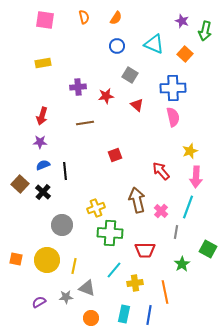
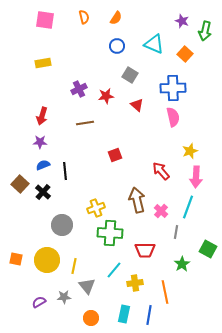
purple cross at (78, 87): moved 1 px right, 2 px down; rotated 21 degrees counterclockwise
gray triangle at (87, 288): moved 2 px up; rotated 30 degrees clockwise
gray star at (66, 297): moved 2 px left
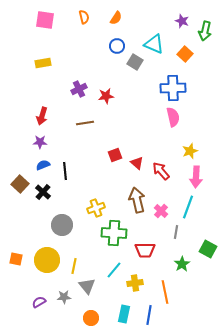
gray square at (130, 75): moved 5 px right, 13 px up
red triangle at (137, 105): moved 58 px down
green cross at (110, 233): moved 4 px right
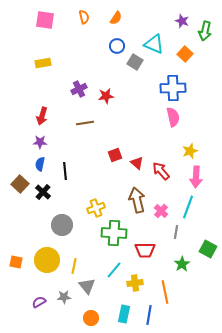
blue semicircle at (43, 165): moved 3 px left, 1 px up; rotated 56 degrees counterclockwise
orange square at (16, 259): moved 3 px down
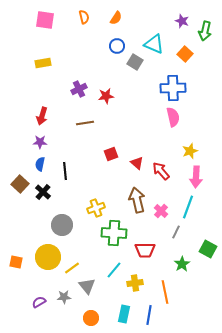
red square at (115, 155): moved 4 px left, 1 px up
gray line at (176, 232): rotated 16 degrees clockwise
yellow circle at (47, 260): moved 1 px right, 3 px up
yellow line at (74, 266): moved 2 px left, 2 px down; rotated 42 degrees clockwise
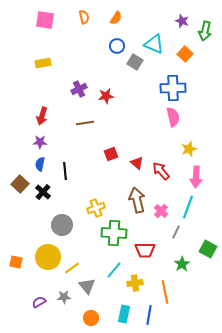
yellow star at (190, 151): moved 1 px left, 2 px up
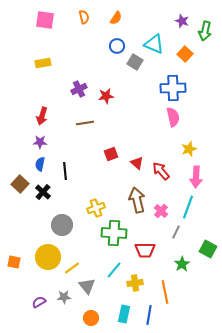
orange square at (16, 262): moved 2 px left
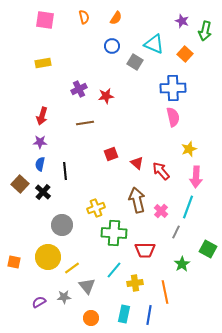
blue circle at (117, 46): moved 5 px left
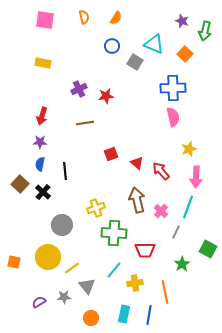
yellow rectangle at (43, 63): rotated 21 degrees clockwise
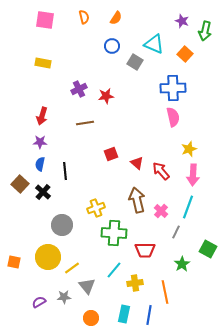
pink arrow at (196, 177): moved 3 px left, 2 px up
